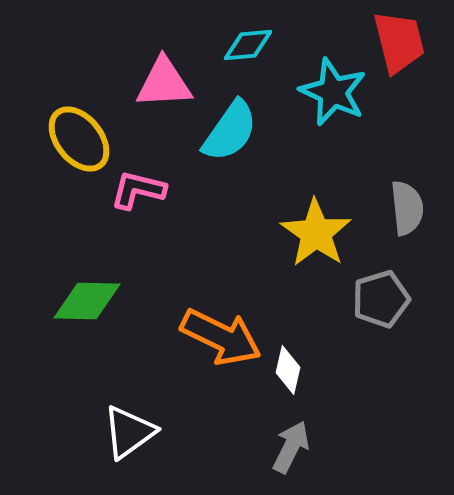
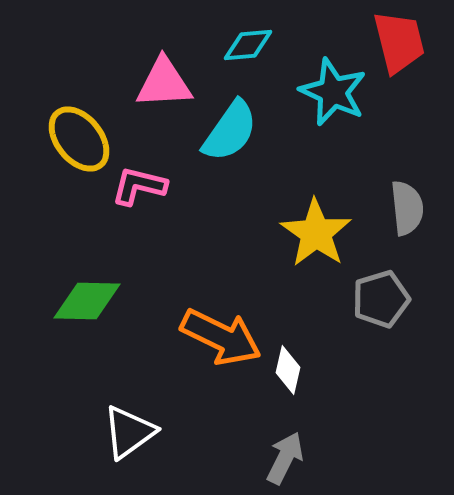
pink L-shape: moved 1 px right, 4 px up
gray arrow: moved 6 px left, 11 px down
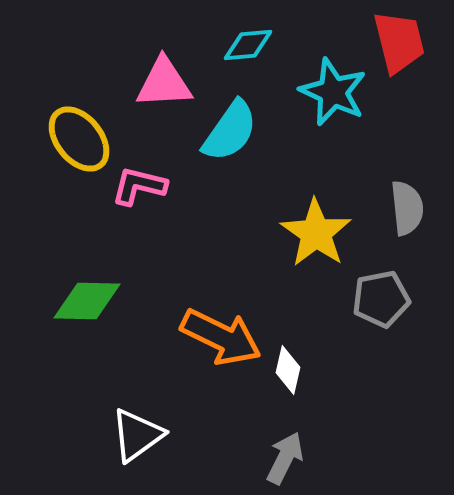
gray pentagon: rotated 6 degrees clockwise
white triangle: moved 8 px right, 3 px down
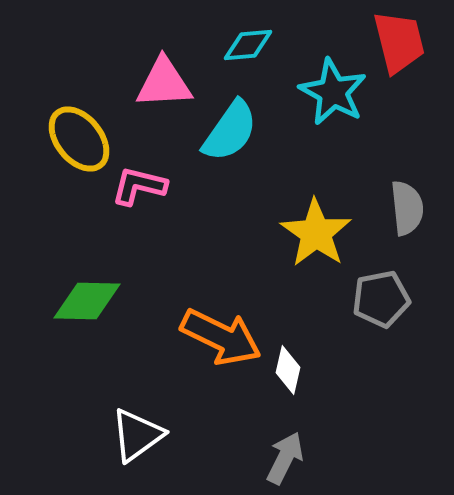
cyan star: rotated 4 degrees clockwise
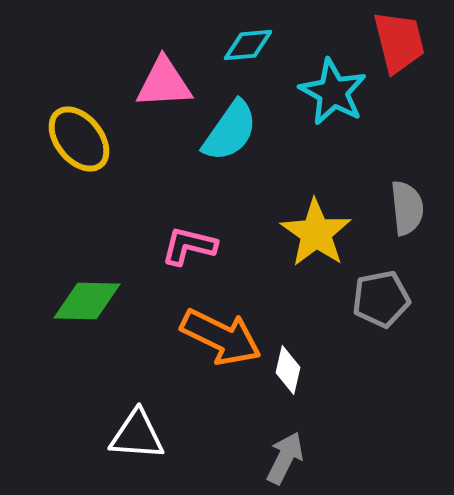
pink L-shape: moved 50 px right, 60 px down
white triangle: rotated 40 degrees clockwise
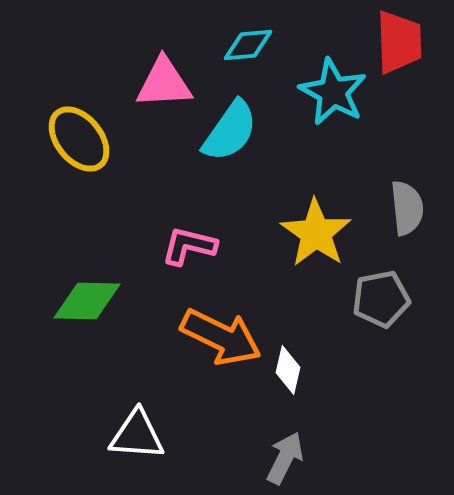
red trapezoid: rotated 12 degrees clockwise
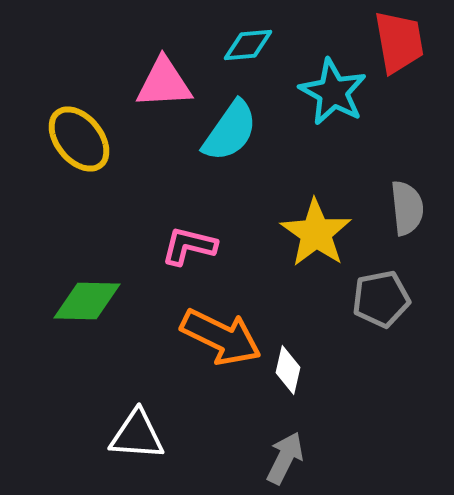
red trapezoid: rotated 8 degrees counterclockwise
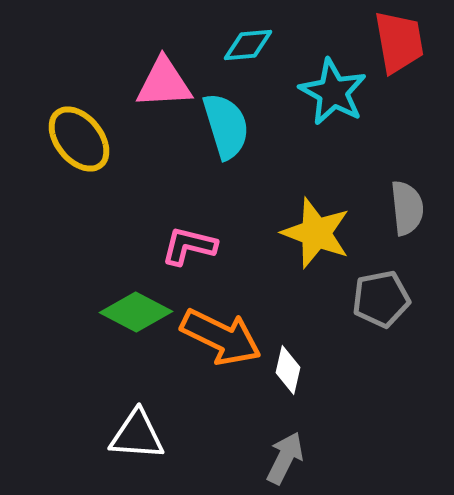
cyan semicircle: moved 4 px left, 5 px up; rotated 52 degrees counterclockwise
yellow star: rotated 14 degrees counterclockwise
green diamond: moved 49 px right, 11 px down; rotated 26 degrees clockwise
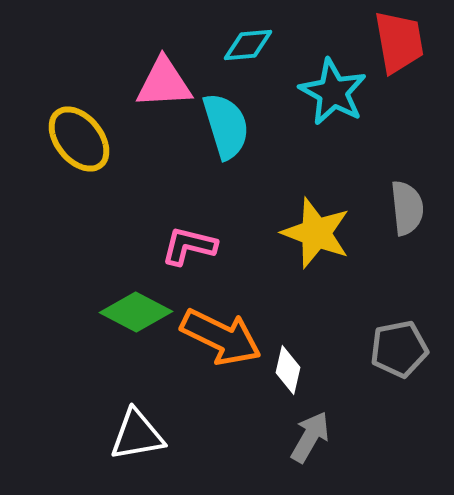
gray pentagon: moved 18 px right, 50 px down
white triangle: rotated 14 degrees counterclockwise
gray arrow: moved 25 px right, 21 px up; rotated 4 degrees clockwise
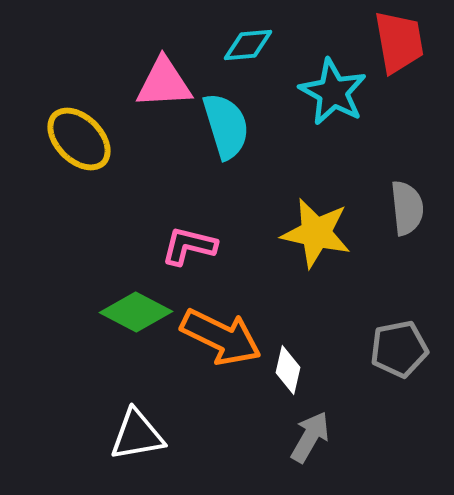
yellow ellipse: rotated 6 degrees counterclockwise
yellow star: rotated 8 degrees counterclockwise
